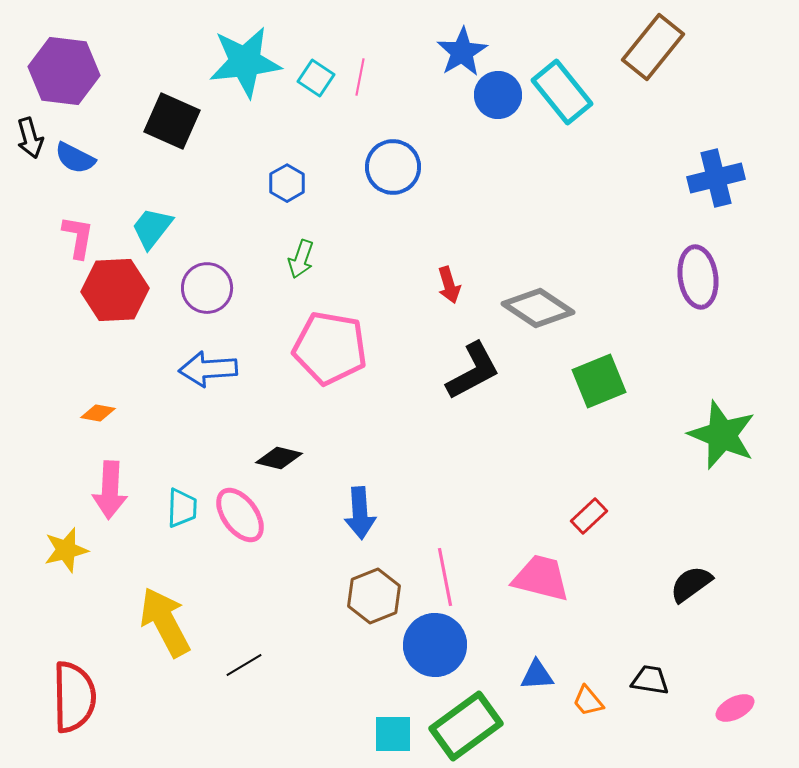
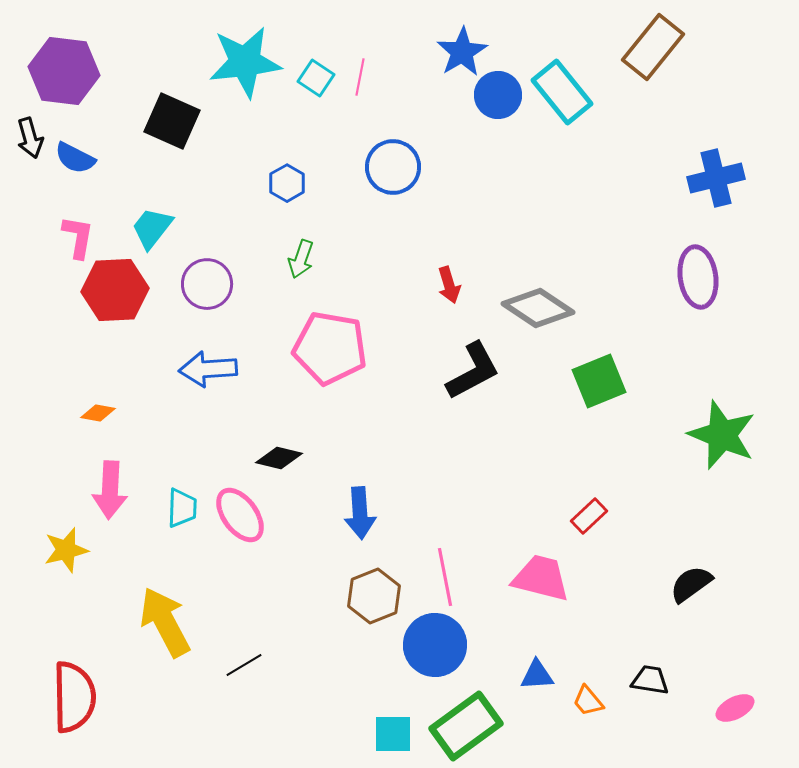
purple circle at (207, 288): moved 4 px up
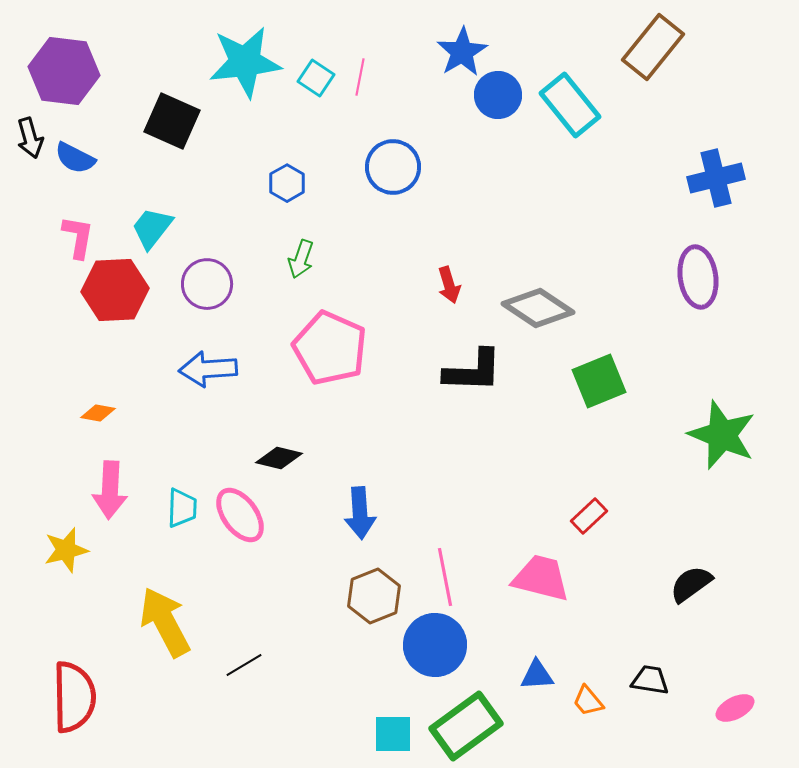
cyan rectangle at (562, 92): moved 8 px right, 13 px down
pink pentagon at (330, 348): rotated 14 degrees clockwise
black L-shape at (473, 371): rotated 30 degrees clockwise
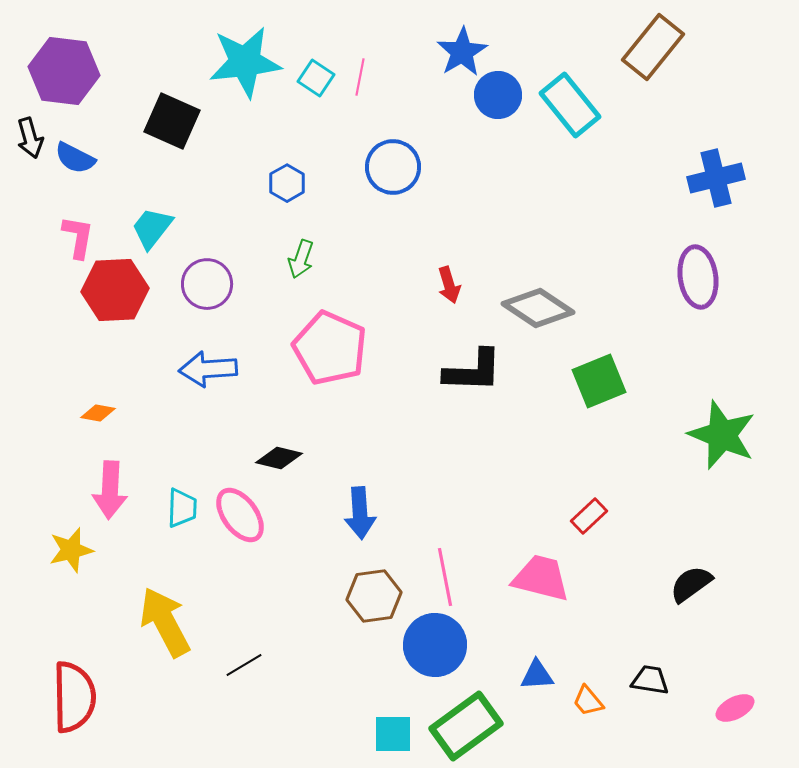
yellow star at (66, 550): moved 5 px right
brown hexagon at (374, 596): rotated 14 degrees clockwise
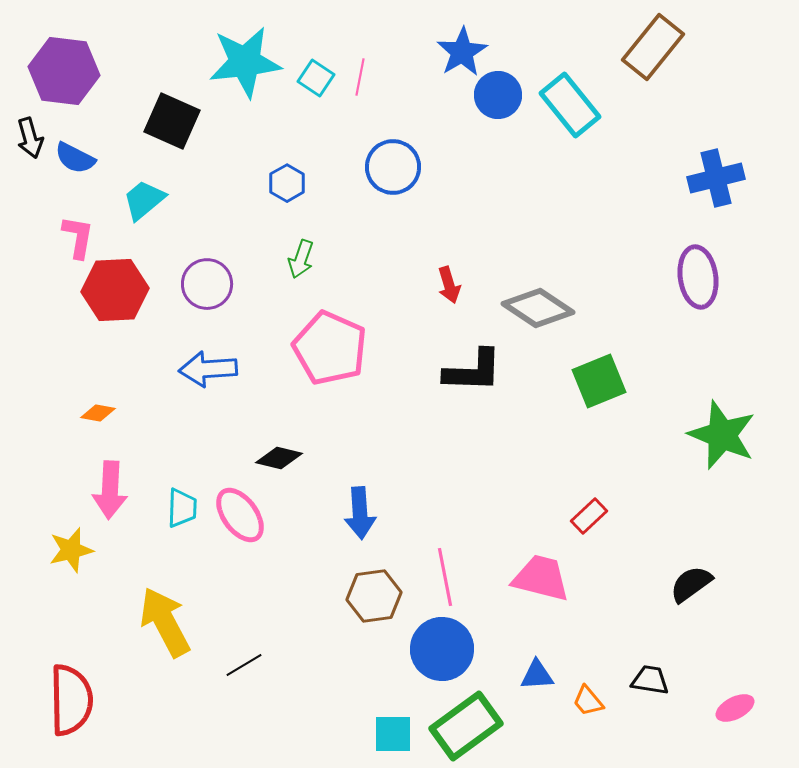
cyan trapezoid at (152, 228): moved 8 px left, 28 px up; rotated 12 degrees clockwise
blue circle at (435, 645): moved 7 px right, 4 px down
red semicircle at (74, 697): moved 3 px left, 3 px down
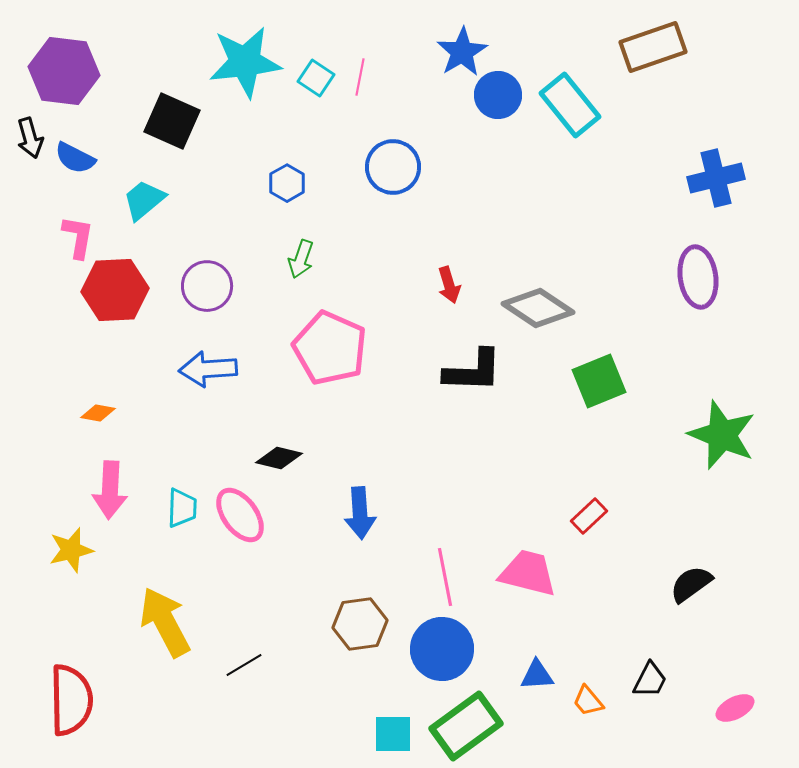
brown rectangle at (653, 47): rotated 32 degrees clockwise
purple circle at (207, 284): moved 2 px down
pink trapezoid at (541, 578): moved 13 px left, 5 px up
brown hexagon at (374, 596): moved 14 px left, 28 px down
black trapezoid at (650, 680): rotated 108 degrees clockwise
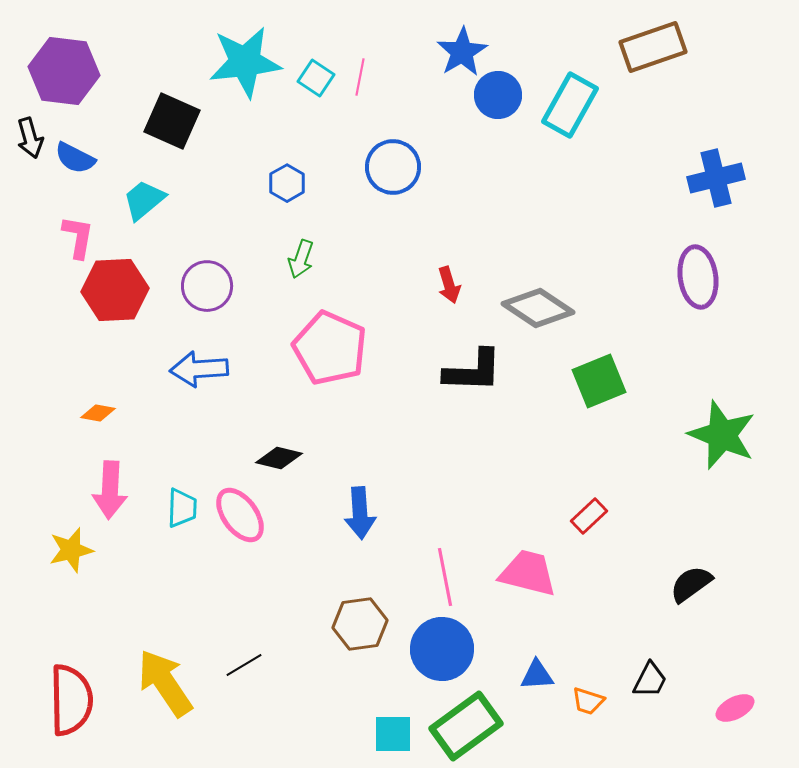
cyan rectangle at (570, 105): rotated 68 degrees clockwise
blue arrow at (208, 369): moved 9 px left
yellow arrow at (165, 622): moved 61 px down; rotated 6 degrees counterclockwise
orange trapezoid at (588, 701): rotated 32 degrees counterclockwise
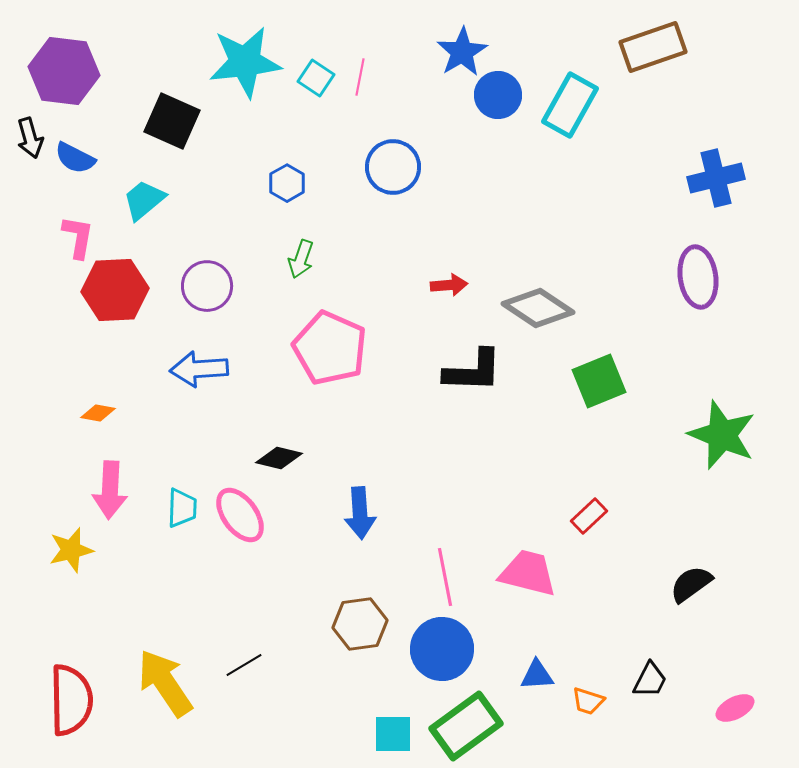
red arrow at (449, 285): rotated 78 degrees counterclockwise
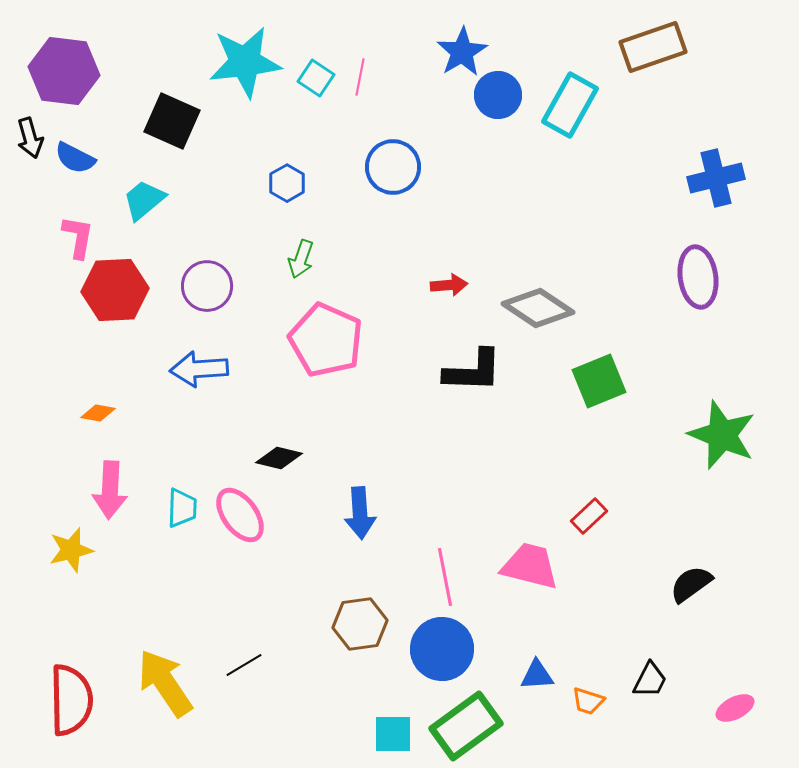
pink pentagon at (330, 348): moved 4 px left, 8 px up
pink trapezoid at (528, 573): moved 2 px right, 7 px up
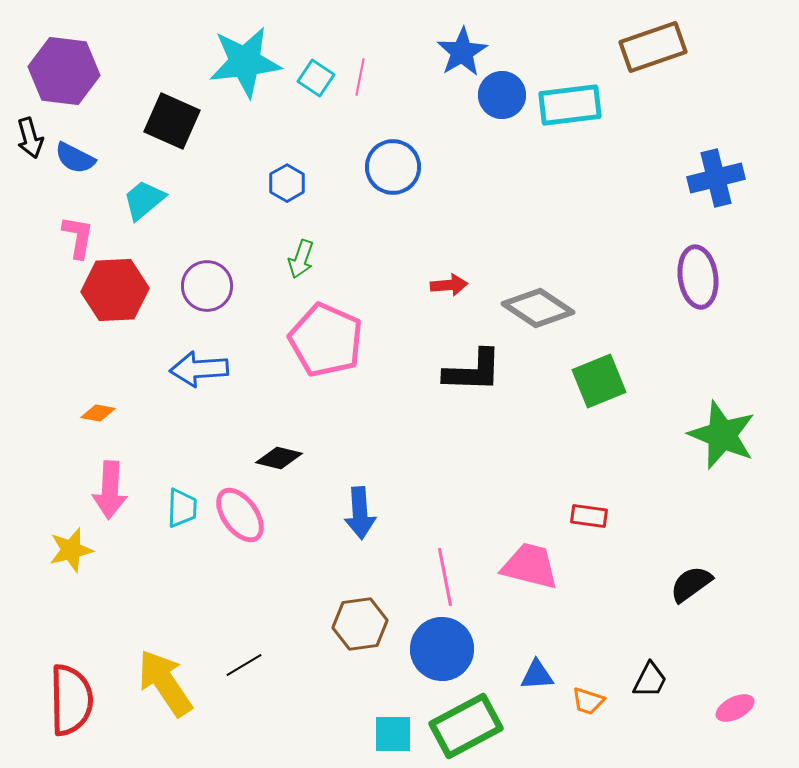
blue circle at (498, 95): moved 4 px right
cyan rectangle at (570, 105): rotated 54 degrees clockwise
red rectangle at (589, 516): rotated 51 degrees clockwise
green rectangle at (466, 726): rotated 8 degrees clockwise
